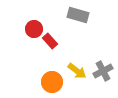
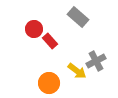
gray rectangle: moved 2 px down; rotated 25 degrees clockwise
gray cross: moved 7 px left, 10 px up
orange circle: moved 3 px left, 1 px down
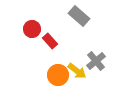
gray rectangle: moved 1 px right, 1 px up
red circle: moved 2 px left
gray cross: rotated 12 degrees counterclockwise
orange circle: moved 9 px right, 8 px up
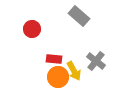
red rectangle: moved 4 px right, 18 px down; rotated 42 degrees counterclockwise
gray cross: rotated 12 degrees counterclockwise
yellow arrow: moved 3 px left; rotated 24 degrees clockwise
orange circle: moved 2 px down
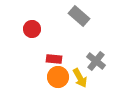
yellow arrow: moved 6 px right, 7 px down
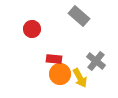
orange circle: moved 2 px right, 3 px up
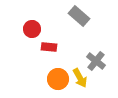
red rectangle: moved 5 px left, 12 px up
orange circle: moved 2 px left, 5 px down
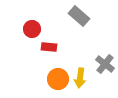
gray cross: moved 9 px right, 3 px down
yellow arrow: rotated 36 degrees clockwise
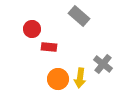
gray cross: moved 2 px left
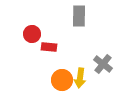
gray rectangle: rotated 50 degrees clockwise
red circle: moved 5 px down
orange circle: moved 4 px right, 1 px down
